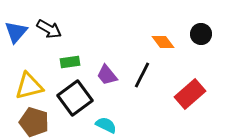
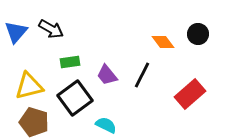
black arrow: moved 2 px right
black circle: moved 3 px left
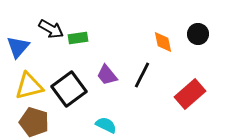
blue triangle: moved 2 px right, 15 px down
orange diamond: rotated 25 degrees clockwise
green rectangle: moved 8 px right, 24 px up
black square: moved 6 px left, 9 px up
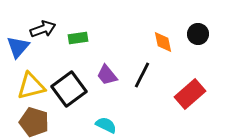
black arrow: moved 8 px left; rotated 50 degrees counterclockwise
yellow triangle: moved 2 px right
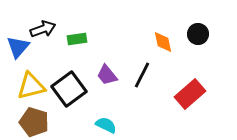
green rectangle: moved 1 px left, 1 px down
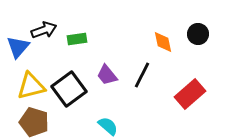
black arrow: moved 1 px right, 1 px down
cyan semicircle: moved 2 px right, 1 px down; rotated 15 degrees clockwise
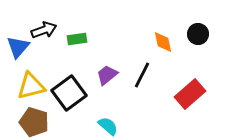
purple trapezoid: rotated 90 degrees clockwise
black square: moved 4 px down
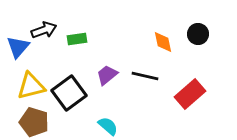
black line: moved 3 px right, 1 px down; rotated 76 degrees clockwise
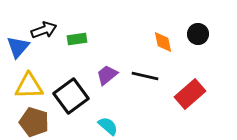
yellow triangle: moved 2 px left; rotated 12 degrees clockwise
black square: moved 2 px right, 3 px down
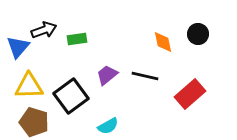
cyan semicircle: rotated 110 degrees clockwise
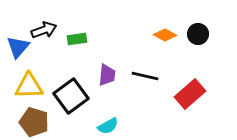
orange diamond: moved 2 px right, 7 px up; rotated 50 degrees counterclockwise
purple trapezoid: rotated 135 degrees clockwise
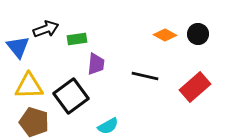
black arrow: moved 2 px right, 1 px up
blue triangle: rotated 20 degrees counterclockwise
purple trapezoid: moved 11 px left, 11 px up
red rectangle: moved 5 px right, 7 px up
